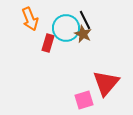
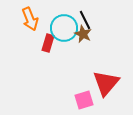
cyan circle: moved 2 px left
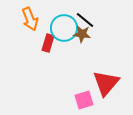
black line: rotated 24 degrees counterclockwise
brown star: moved 1 px left; rotated 18 degrees counterclockwise
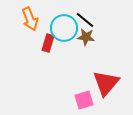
brown star: moved 4 px right, 3 px down
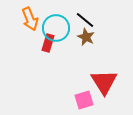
cyan circle: moved 8 px left
brown star: rotated 18 degrees clockwise
red triangle: moved 2 px left, 1 px up; rotated 12 degrees counterclockwise
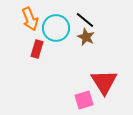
red rectangle: moved 11 px left, 6 px down
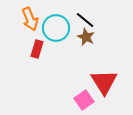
pink square: rotated 18 degrees counterclockwise
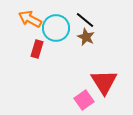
orange arrow: rotated 140 degrees clockwise
